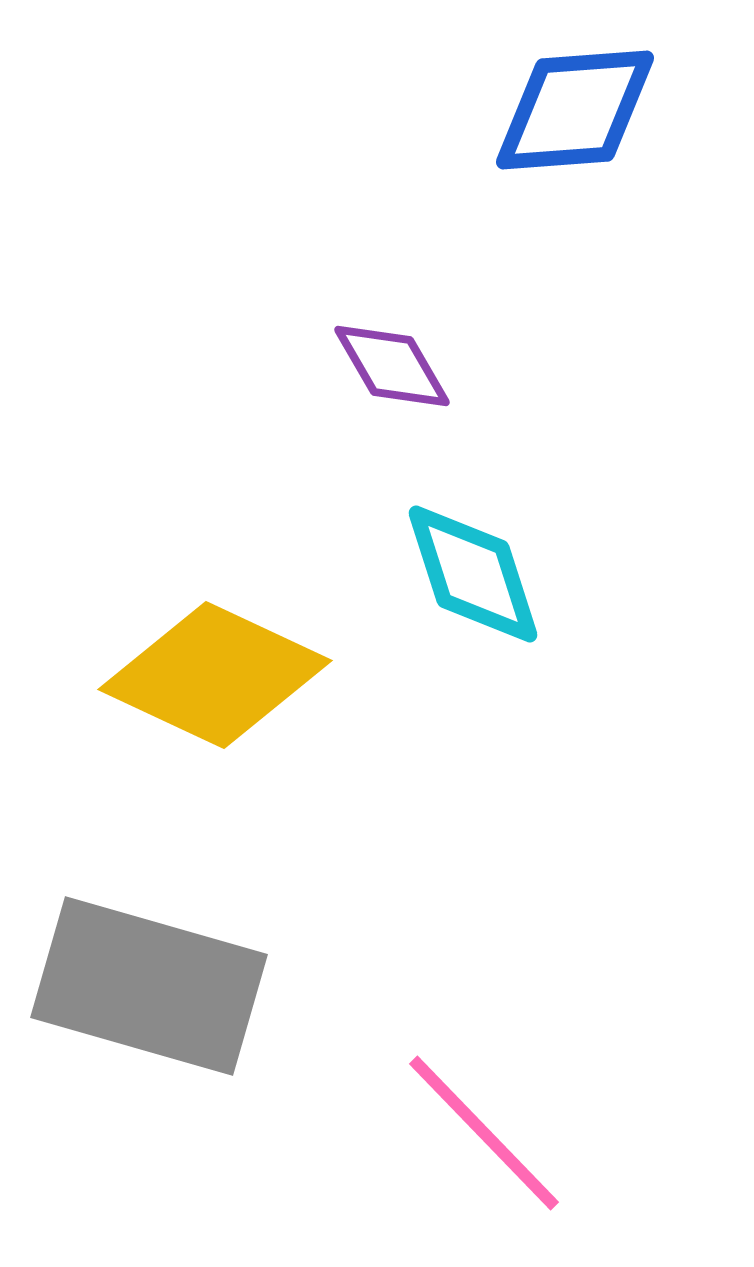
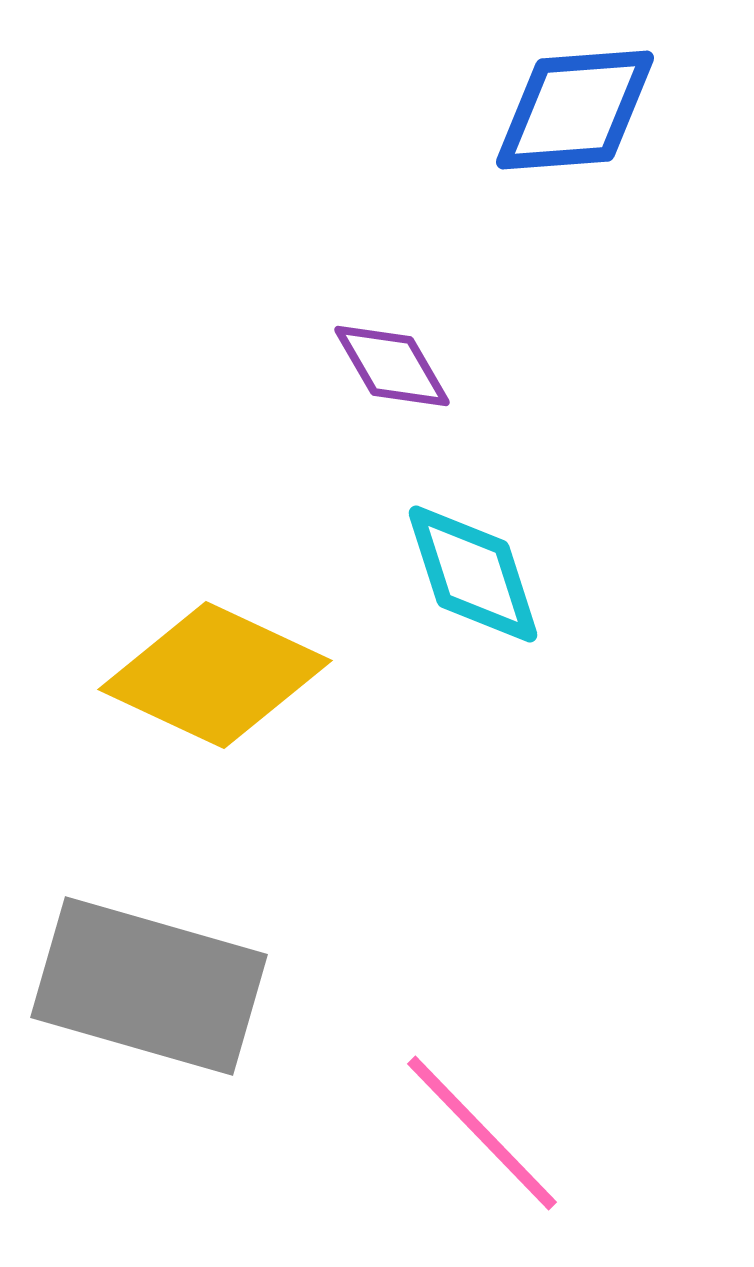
pink line: moved 2 px left
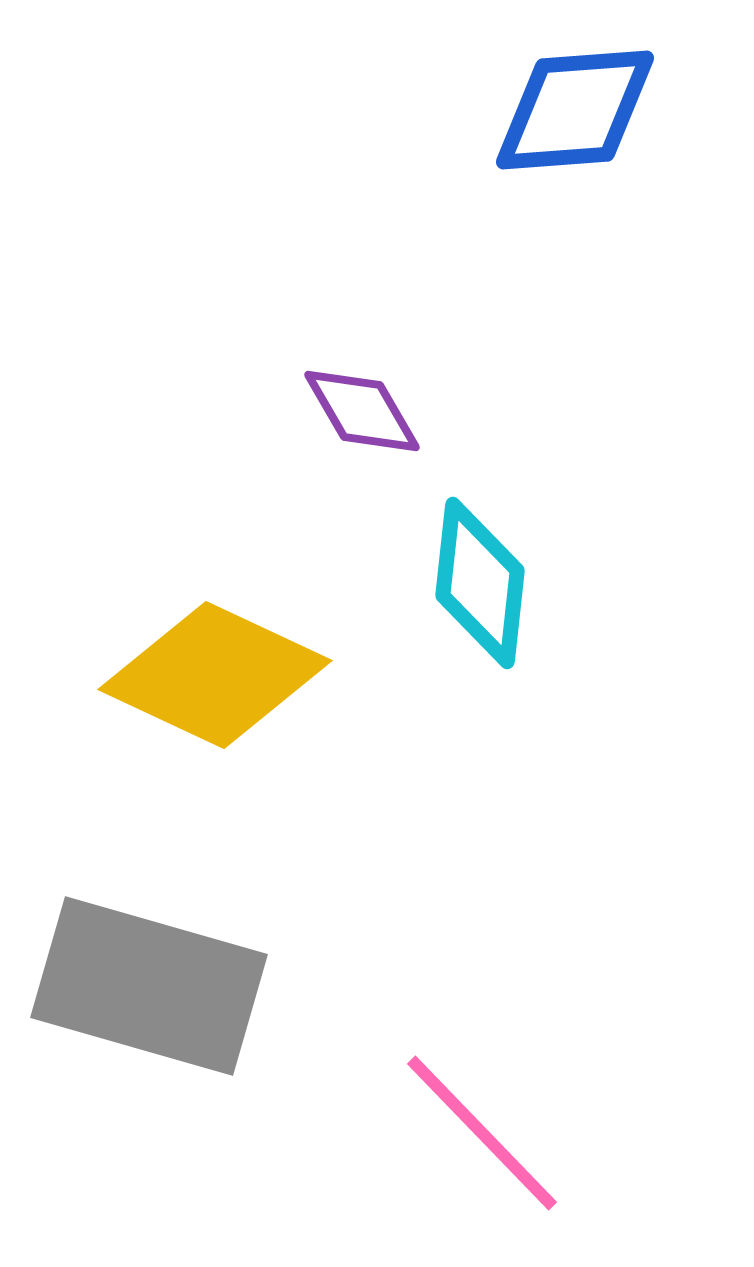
purple diamond: moved 30 px left, 45 px down
cyan diamond: moved 7 px right, 9 px down; rotated 24 degrees clockwise
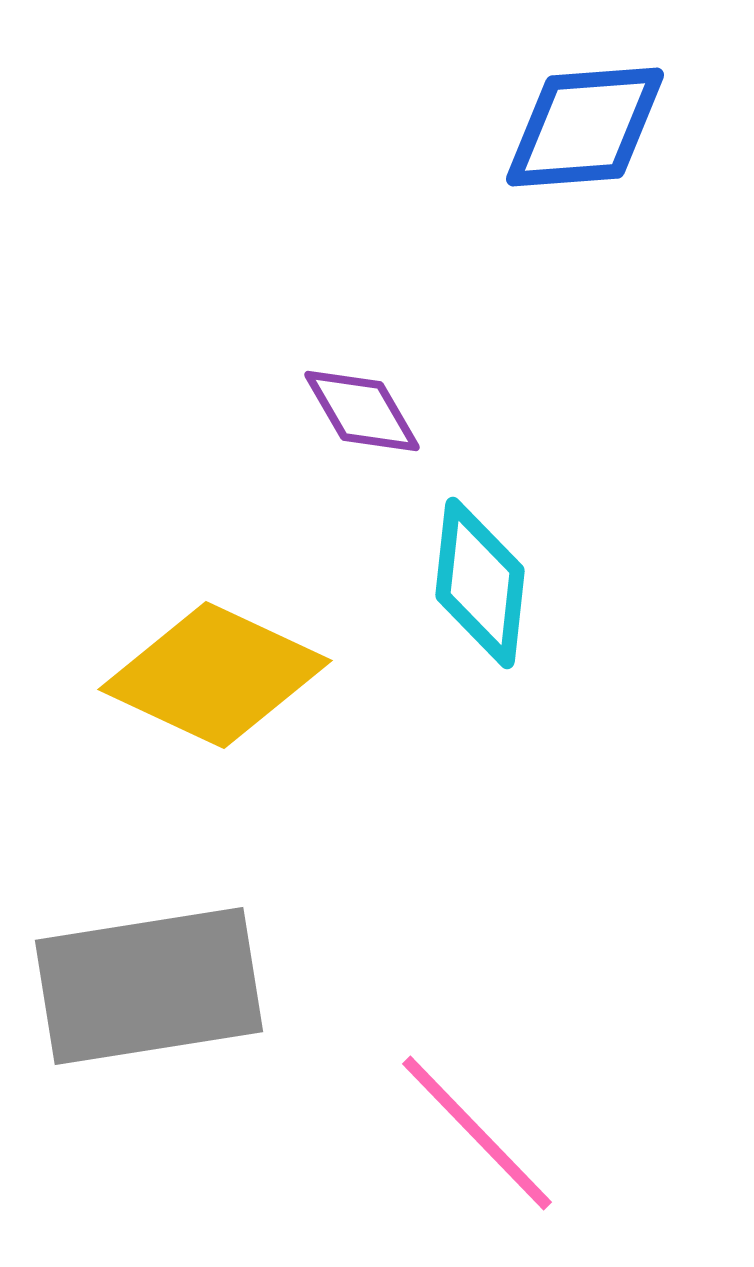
blue diamond: moved 10 px right, 17 px down
gray rectangle: rotated 25 degrees counterclockwise
pink line: moved 5 px left
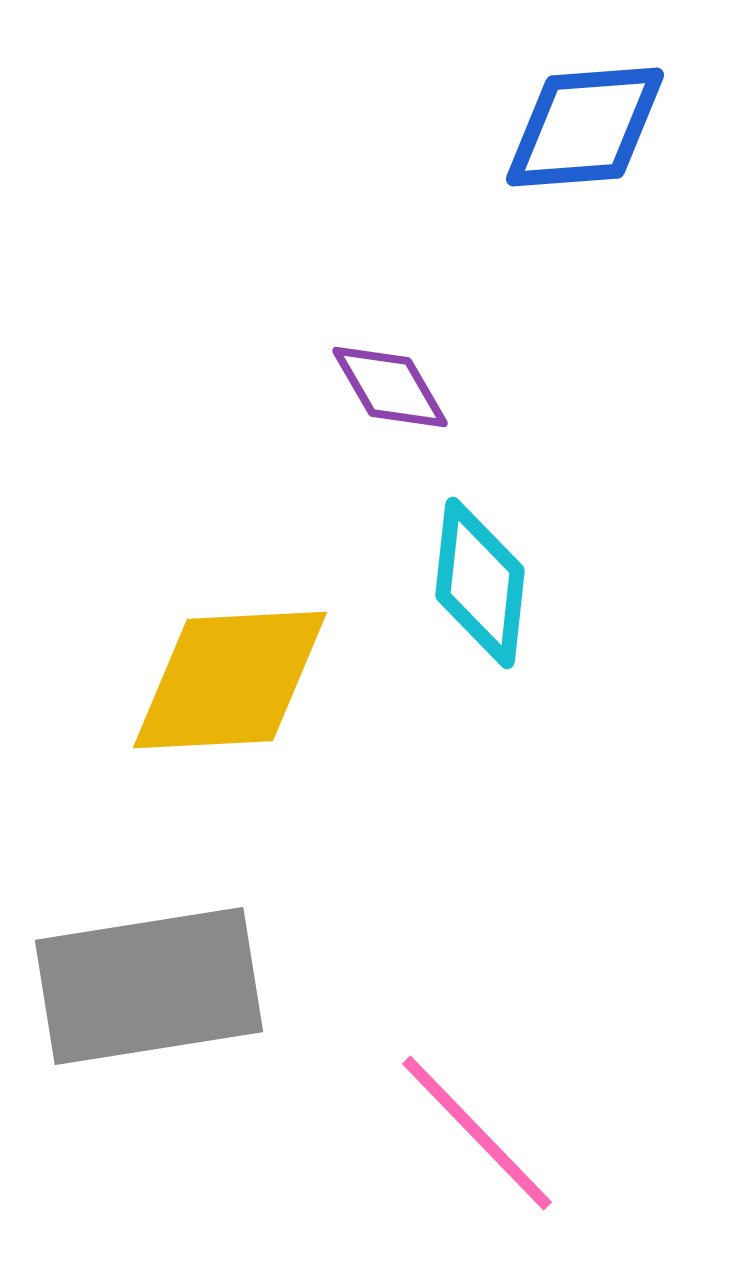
purple diamond: moved 28 px right, 24 px up
yellow diamond: moved 15 px right, 5 px down; rotated 28 degrees counterclockwise
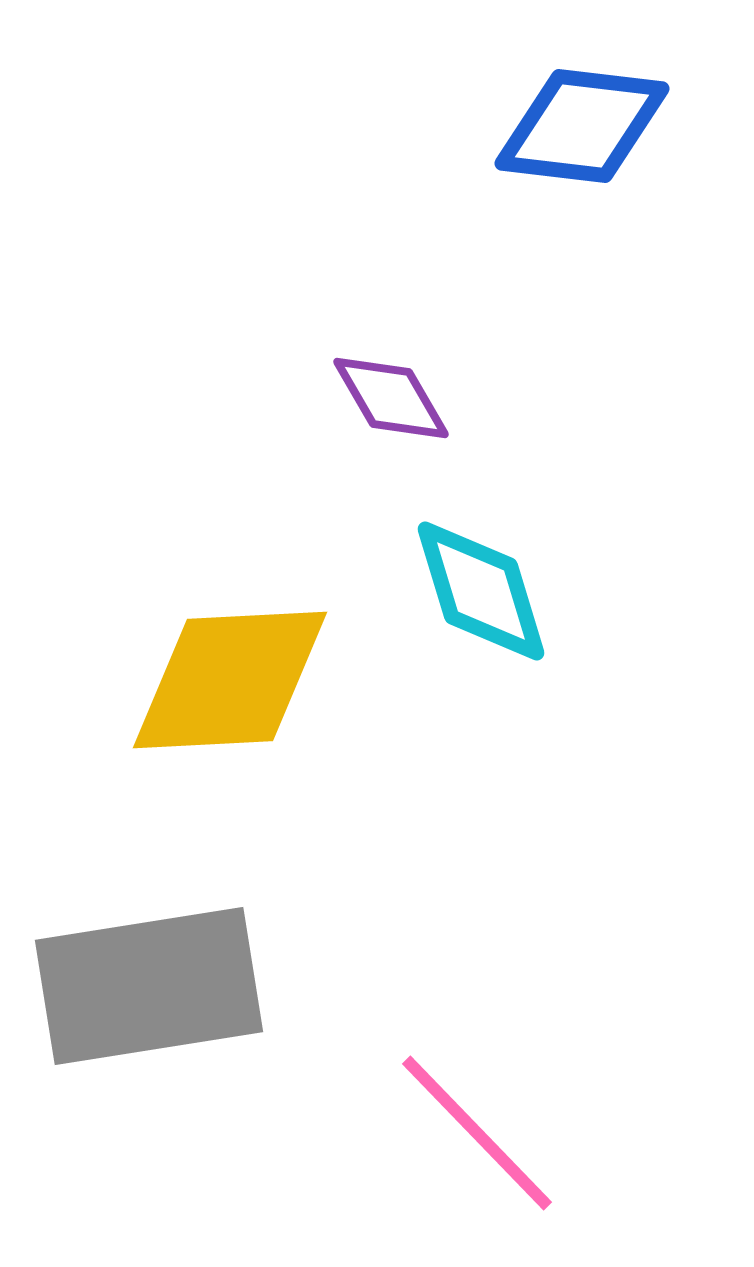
blue diamond: moved 3 px left, 1 px up; rotated 11 degrees clockwise
purple diamond: moved 1 px right, 11 px down
cyan diamond: moved 1 px right, 8 px down; rotated 23 degrees counterclockwise
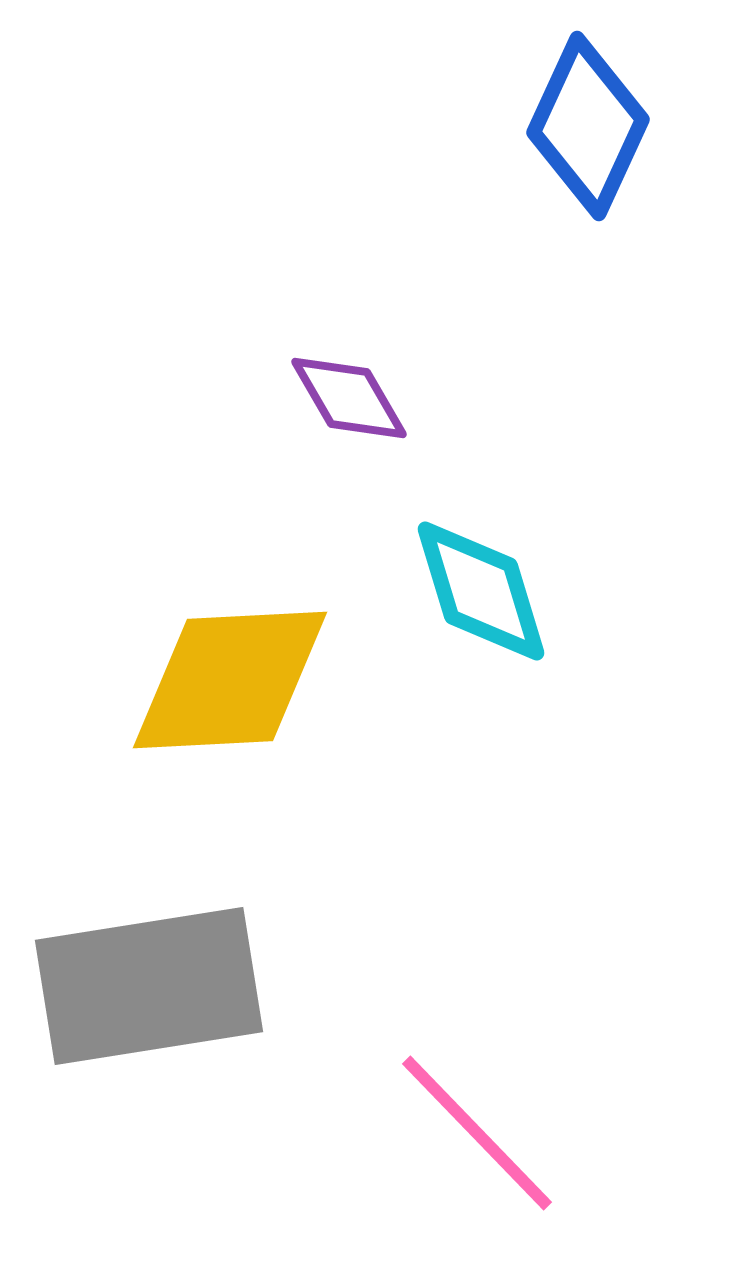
blue diamond: moved 6 px right; rotated 72 degrees counterclockwise
purple diamond: moved 42 px left
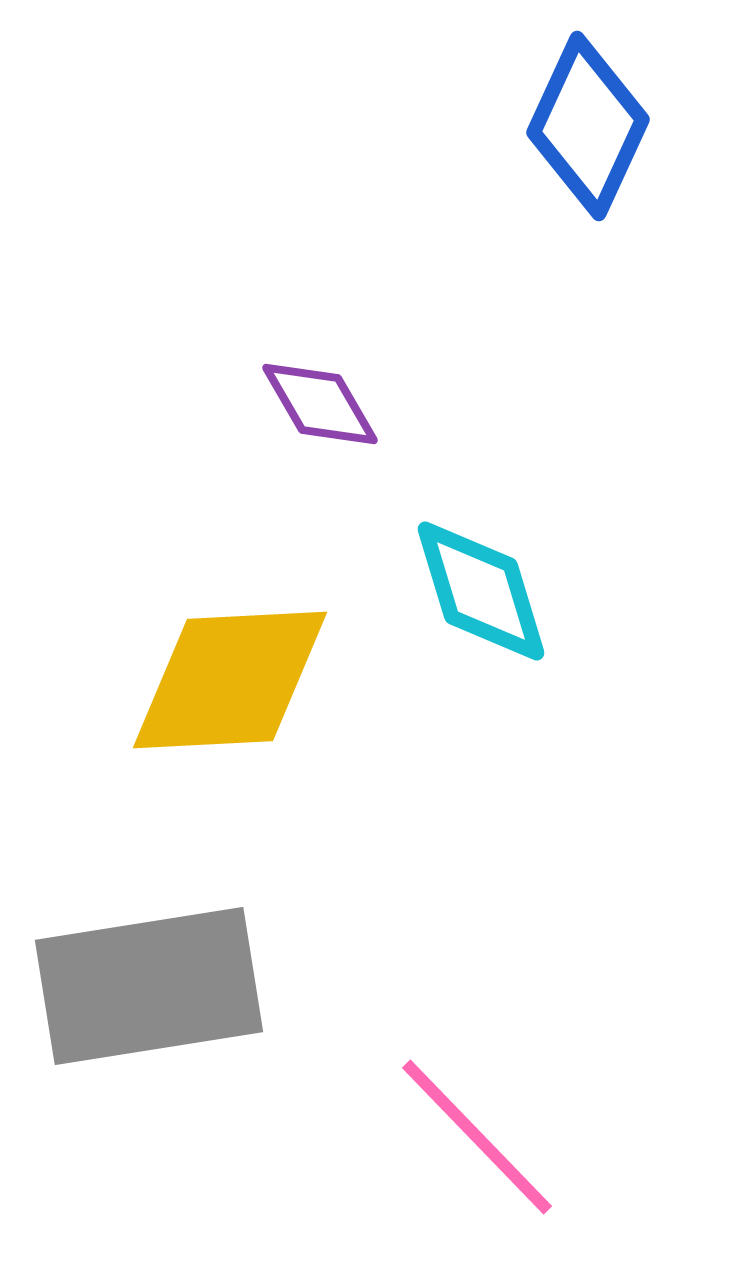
purple diamond: moved 29 px left, 6 px down
pink line: moved 4 px down
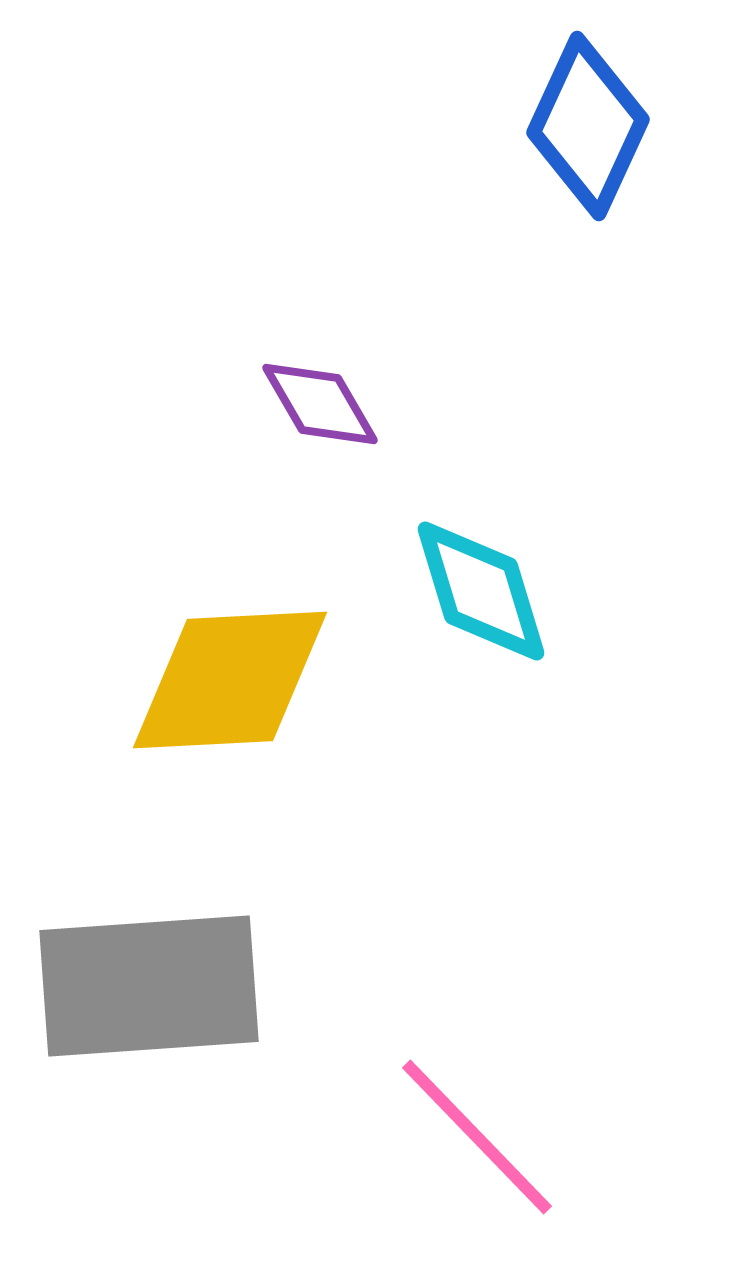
gray rectangle: rotated 5 degrees clockwise
